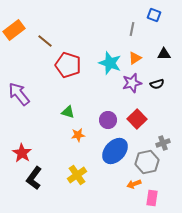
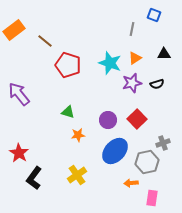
red star: moved 3 px left
orange arrow: moved 3 px left, 1 px up; rotated 16 degrees clockwise
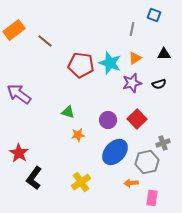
red pentagon: moved 13 px right; rotated 10 degrees counterclockwise
black semicircle: moved 2 px right
purple arrow: rotated 15 degrees counterclockwise
blue ellipse: moved 1 px down
yellow cross: moved 4 px right, 7 px down
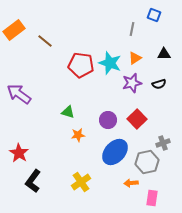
black L-shape: moved 1 px left, 3 px down
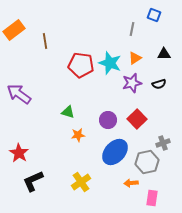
brown line: rotated 42 degrees clockwise
black L-shape: rotated 30 degrees clockwise
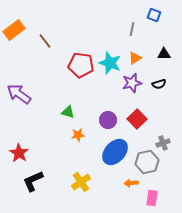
brown line: rotated 28 degrees counterclockwise
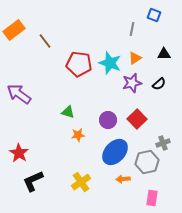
red pentagon: moved 2 px left, 1 px up
black semicircle: rotated 24 degrees counterclockwise
orange arrow: moved 8 px left, 4 px up
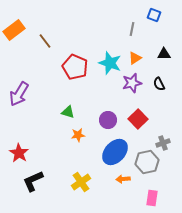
red pentagon: moved 4 px left, 3 px down; rotated 15 degrees clockwise
black semicircle: rotated 104 degrees clockwise
purple arrow: rotated 95 degrees counterclockwise
red square: moved 1 px right
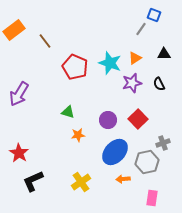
gray line: moved 9 px right; rotated 24 degrees clockwise
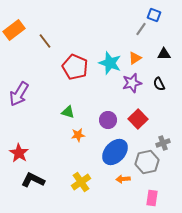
black L-shape: moved 1 px up; rotated 50 degrees clockwise
